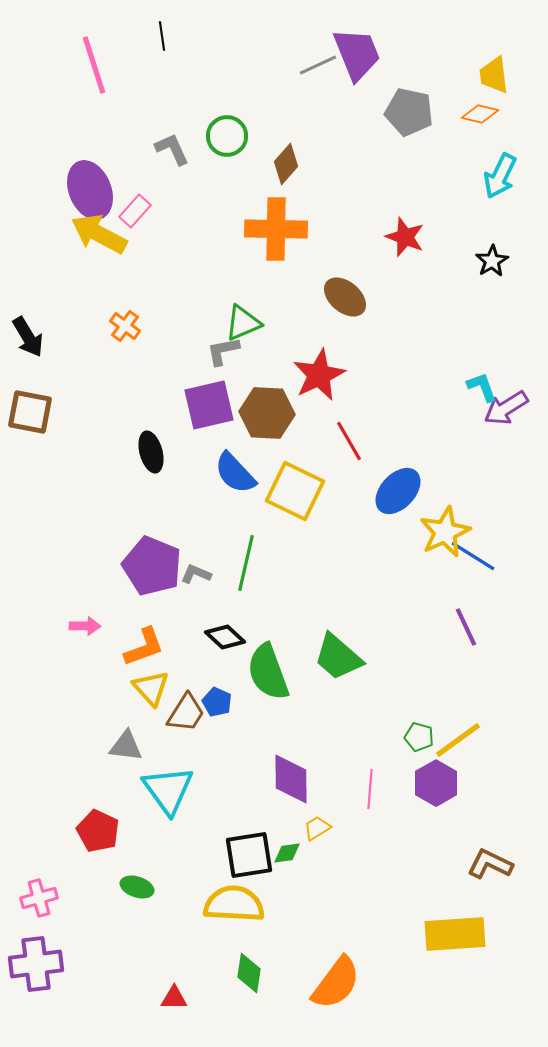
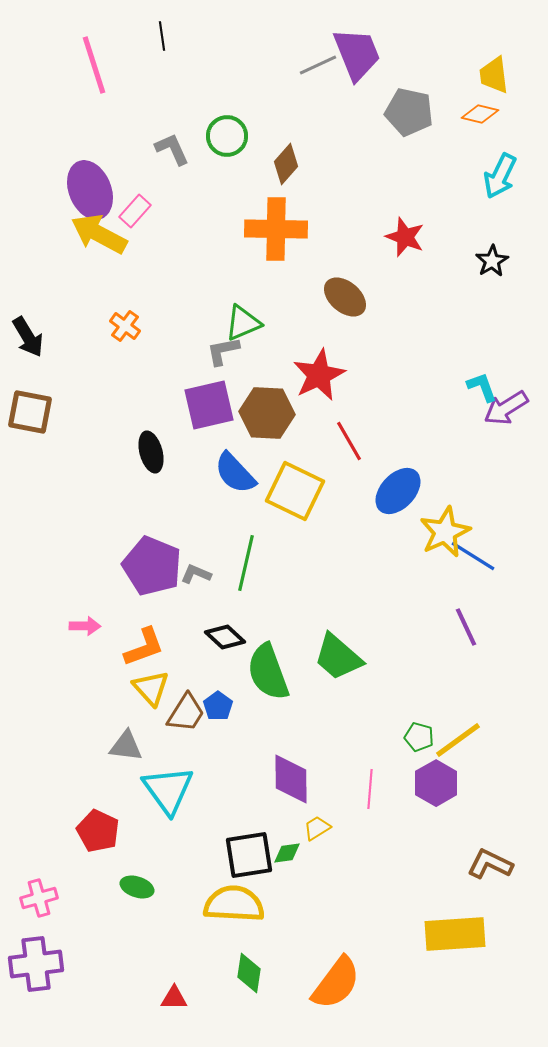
blue pentagon at (217, 702): moved 1 px right, 4 px down; rotated 12 degrees clockwise
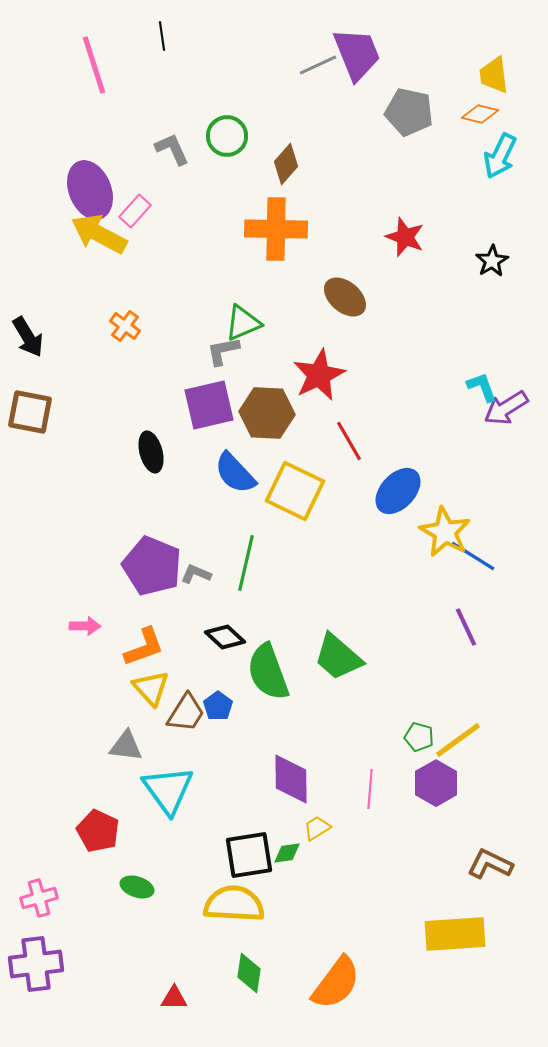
cyan arrow at (500, 176): moved 20 px up
yellow star at (445, 532): rotated 18 degrees counterclockwise
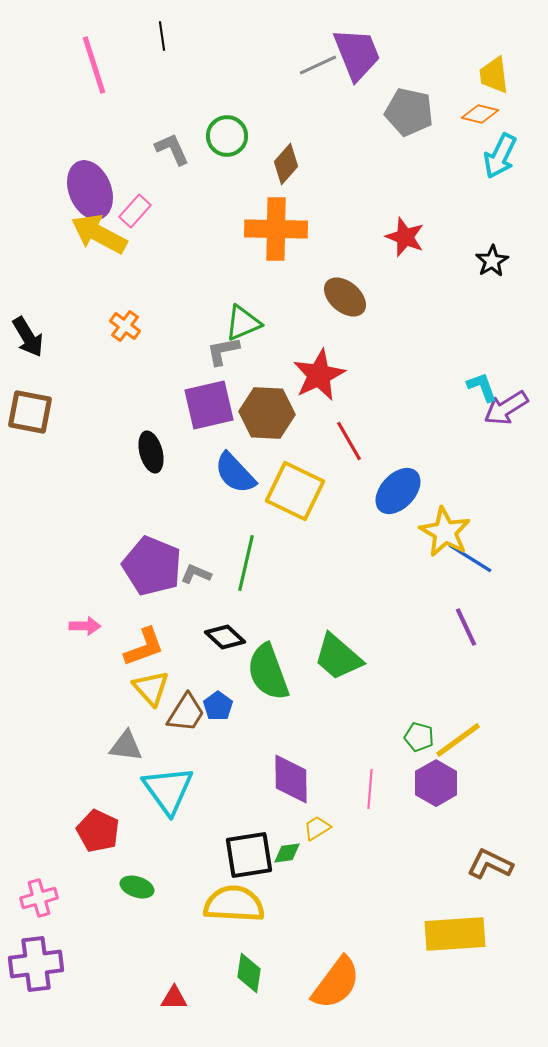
blue line at (473, 556): moved 3 px left, 2 px down
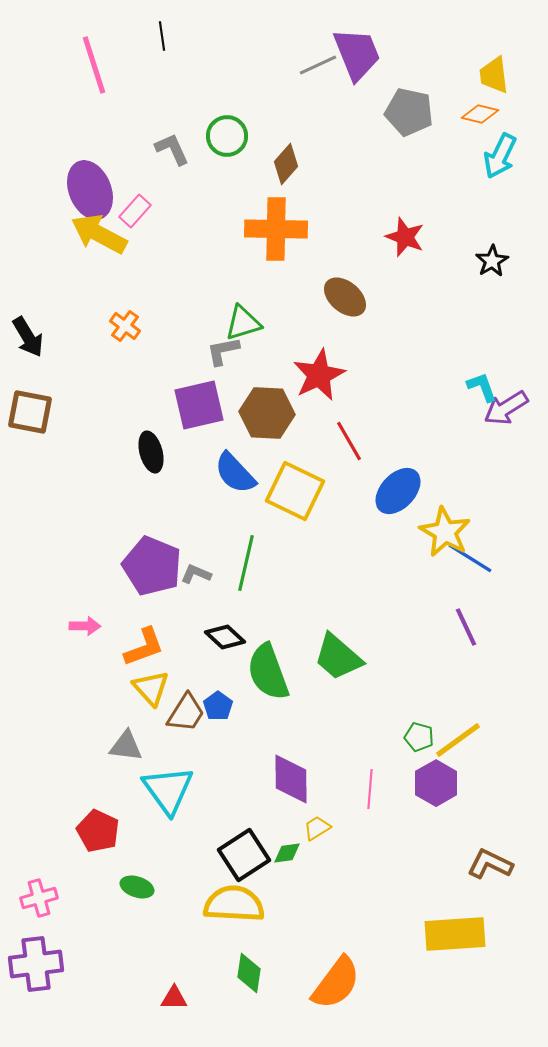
green triangle at (243, 323): rotated 6 degrees clockwise
purple square at (209, 405): moved 10 px left
black square at (249, 855): moved 5 px left; rotated 24 degrees counterclockwise
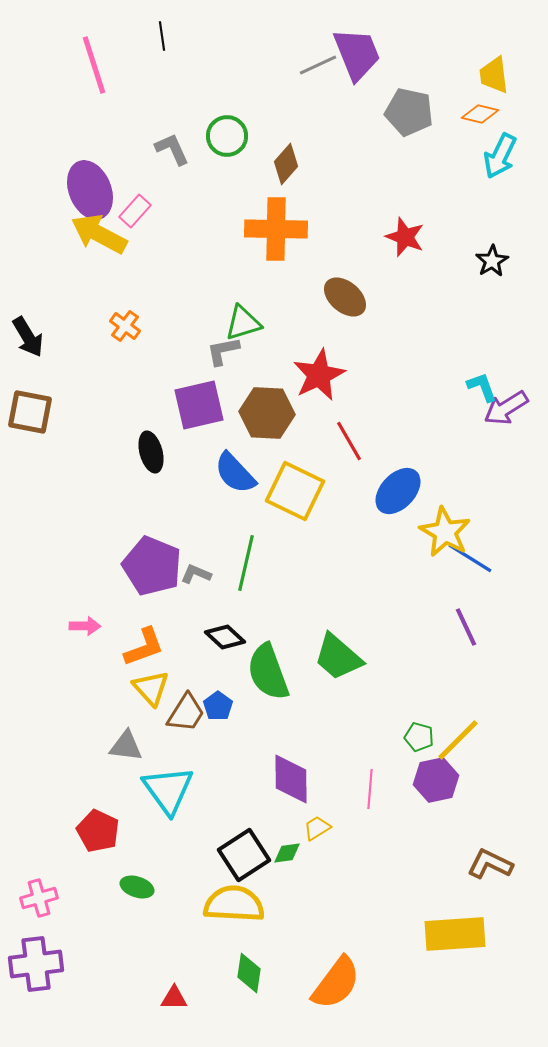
yellow line at (458, 740): rotated 9 degrees counterclockwise
purple hexagon at (436, 783): moved 3 px up; rotated 18 degrees clockwise
